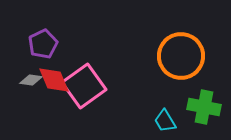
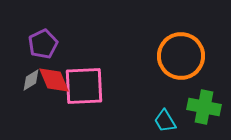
gray diamond: rotated 40 degrees counterclockwise
pink square: rotated 33 degrees clockwise
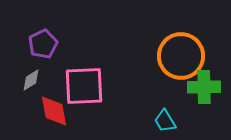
red diamond: moved 31 px down; rotated 12 degrees clockwise
green cross: moved 20 px up; rotated 12 degrees counterclockwise
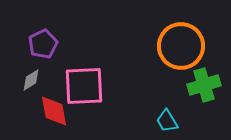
orange circle: moved 10 px up
green cross: moved 2 px up; rotated 16 degrees counterclockwise
cyan trapezoid: moved 2 px right
